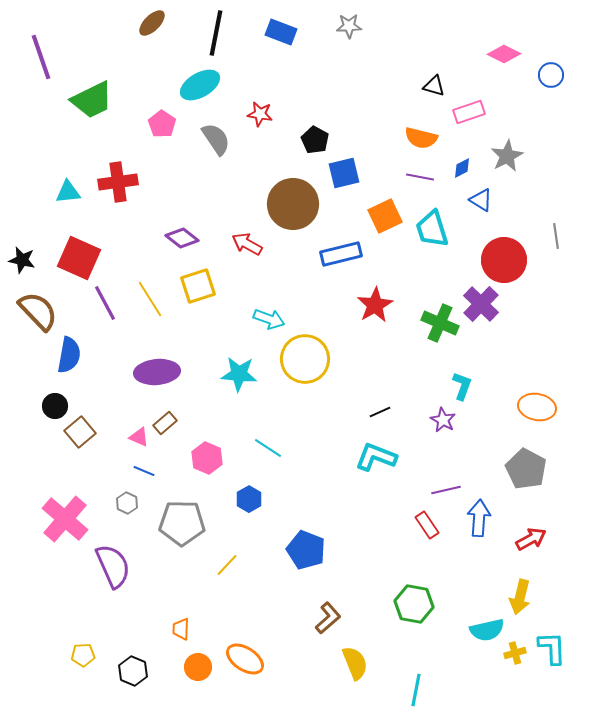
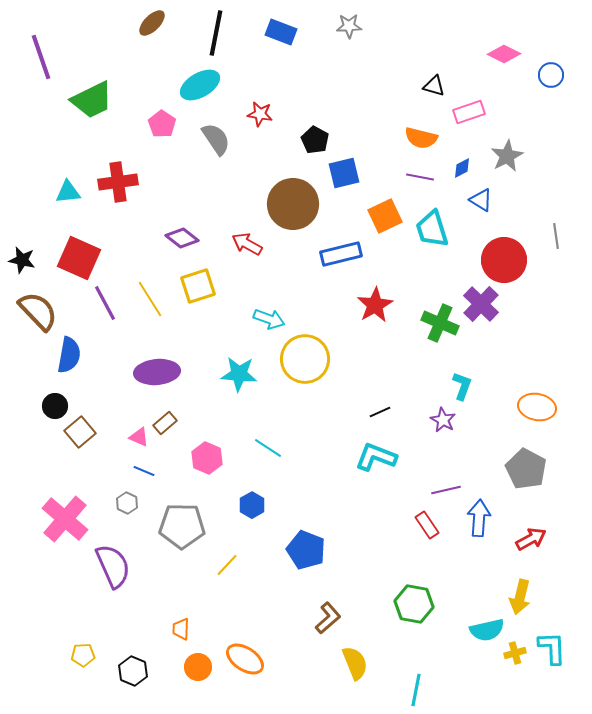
blue hexagon at (249, 499): moved 3 px right, 6 px down
gray pentagon at (182, 523): moved 3 px down
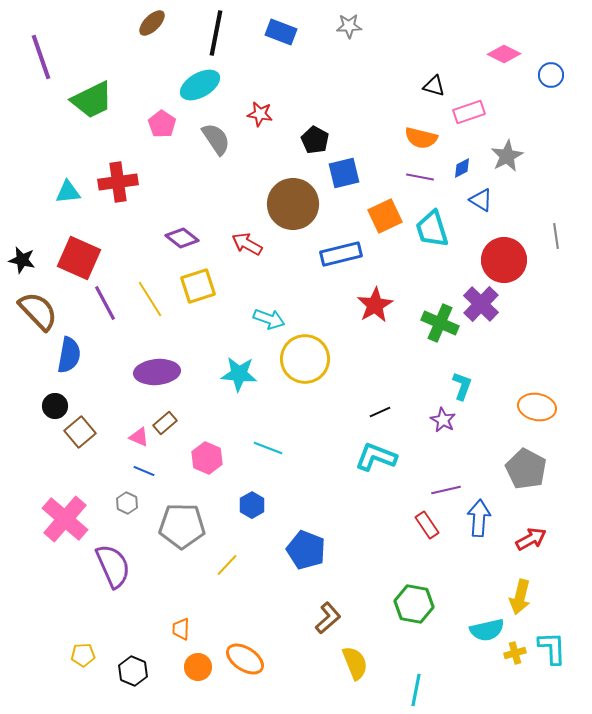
cyan line at (268, 448): rotated 12 degrees counterclockwise
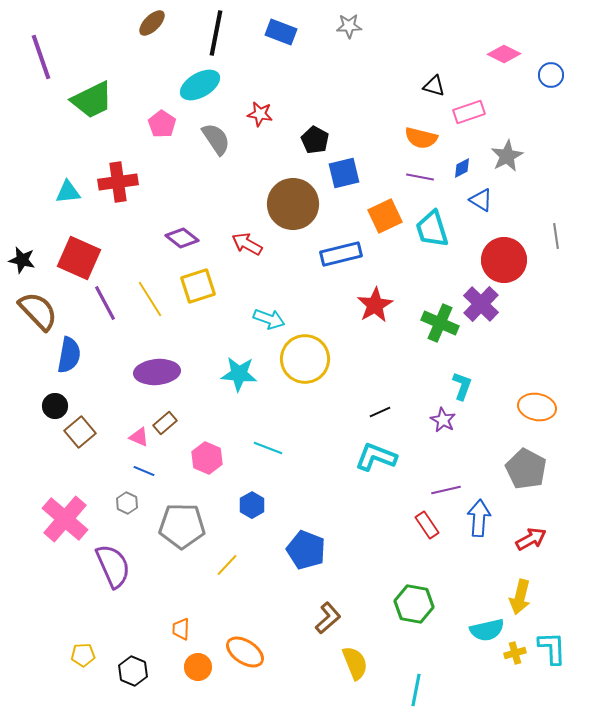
orange ellipse at (245, 659): moved 7 px up
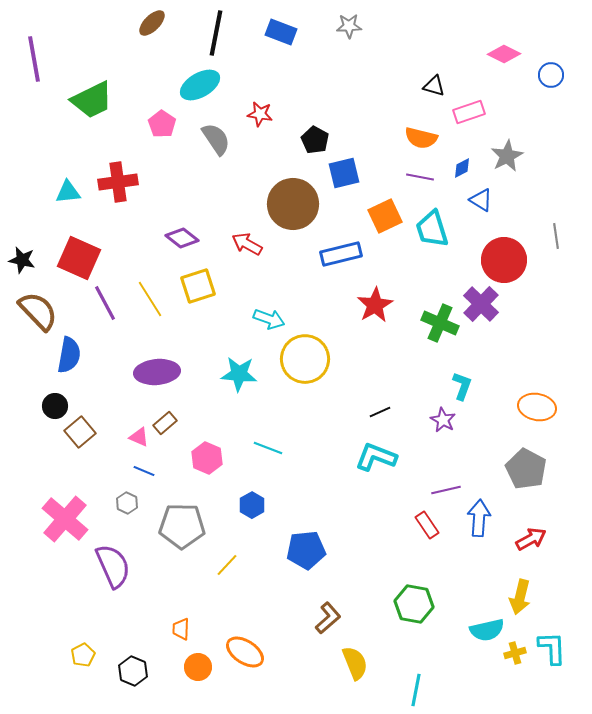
purple line at (41, 57): moved 7 px left, 2 px down; rotated 9 degrees clockwise
blue pentagon at (306, 550): rotated 27 degrees counterclockwise
yellow pentagon at (83, 655): rotated 25 degrees counterclockwise
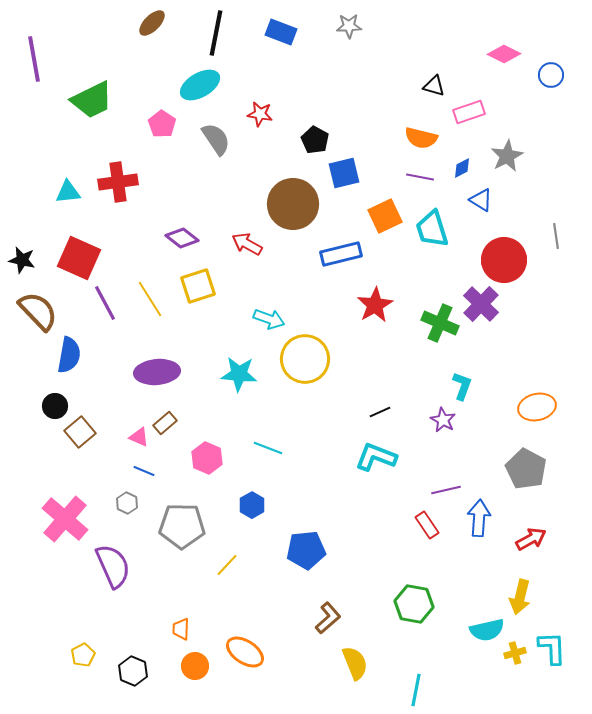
orange ellipse at (537, 407): rotated 24 degrees counterclockwise
orange circle at (198, 667): moved 3 px left, 1 px up
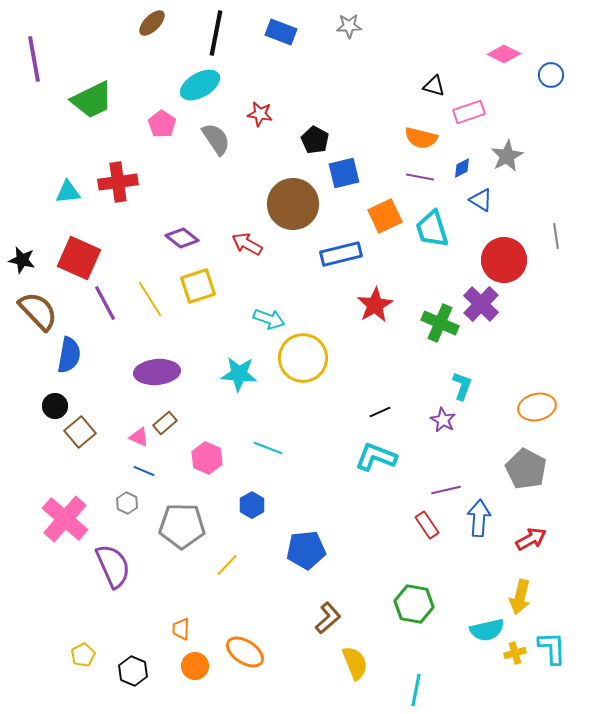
yellow circle at (305, 359): moved 2 px left, 1 px up
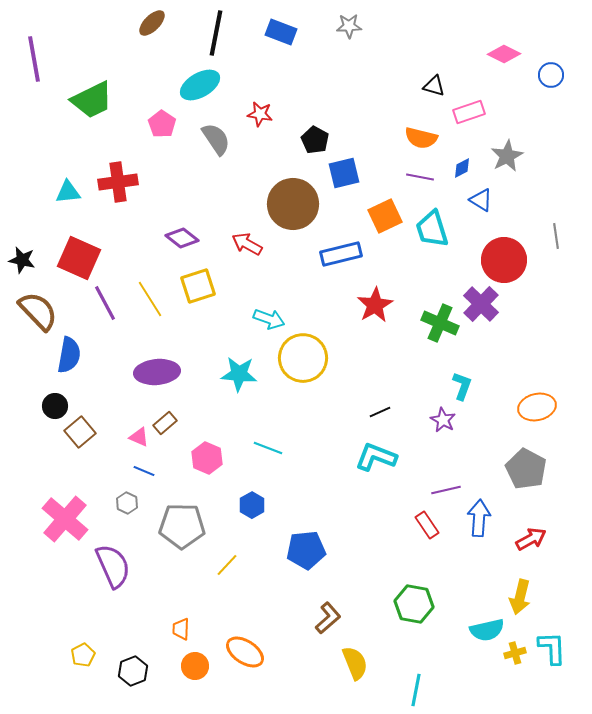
black hexagon at (133, 671): rotated 16 degrees clockwise
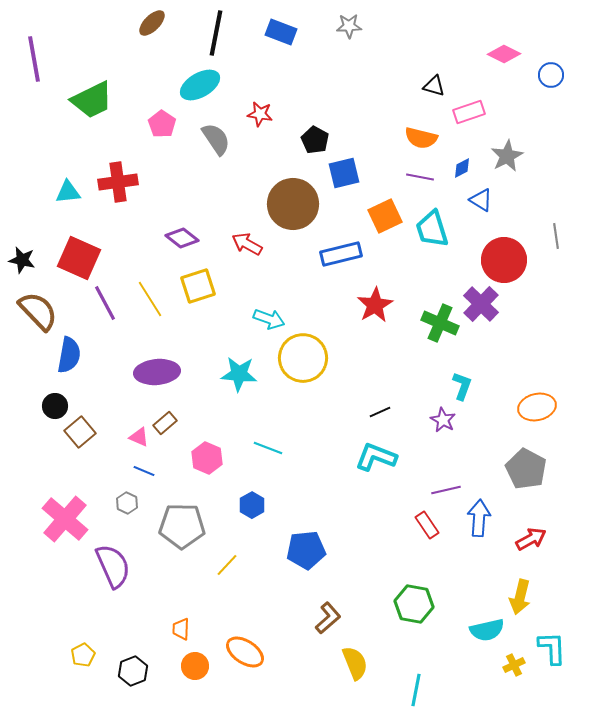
yellow cross at (515, 653): moved 1 px left, 12 px down; rotated 10 degrees counterclockwise
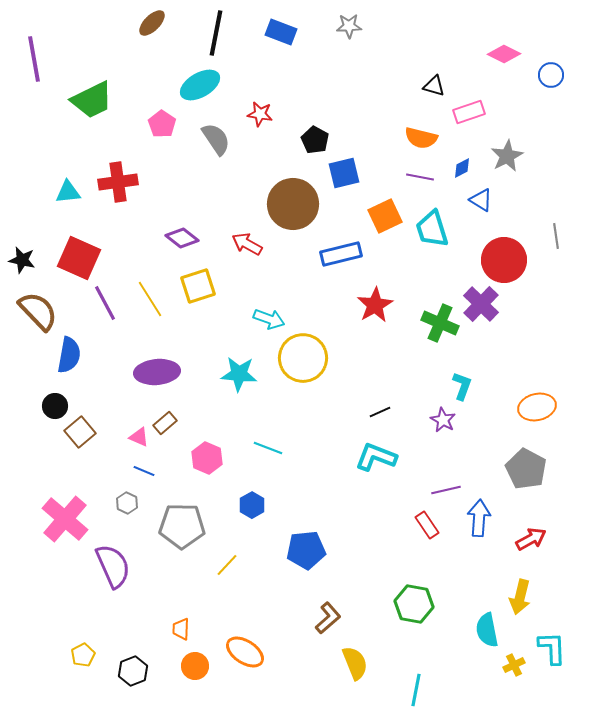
cyan semicircle at (487, 630): rotated 92 degrees clockwise
